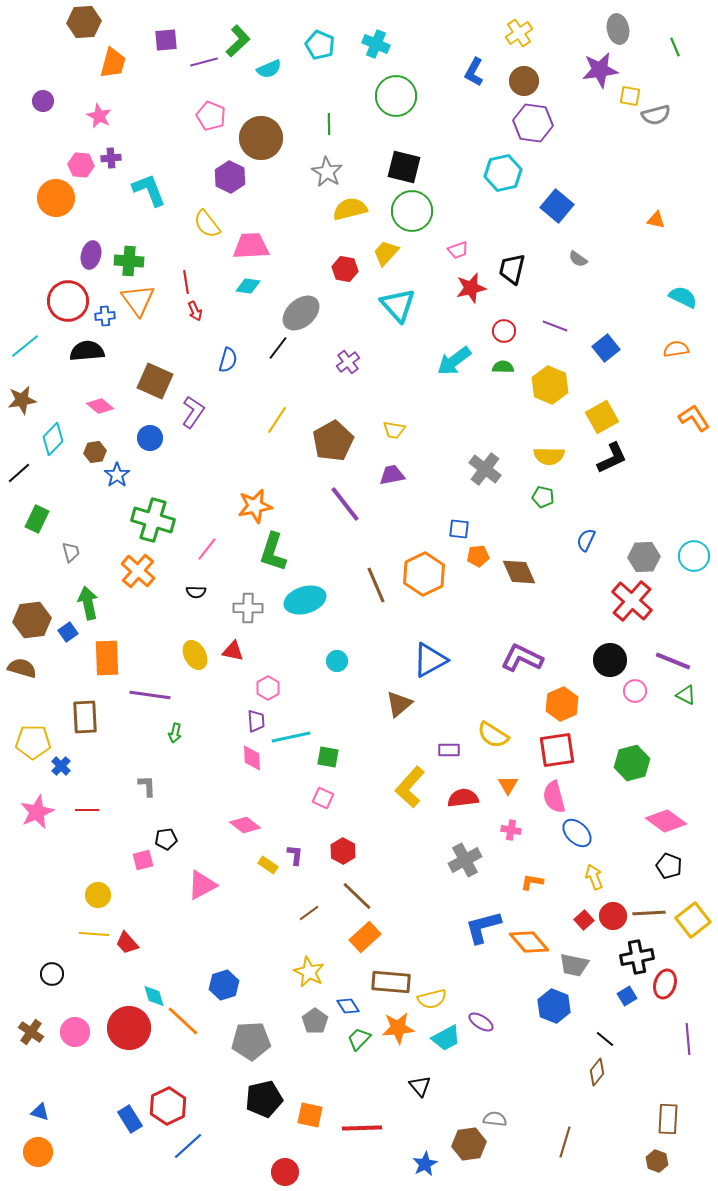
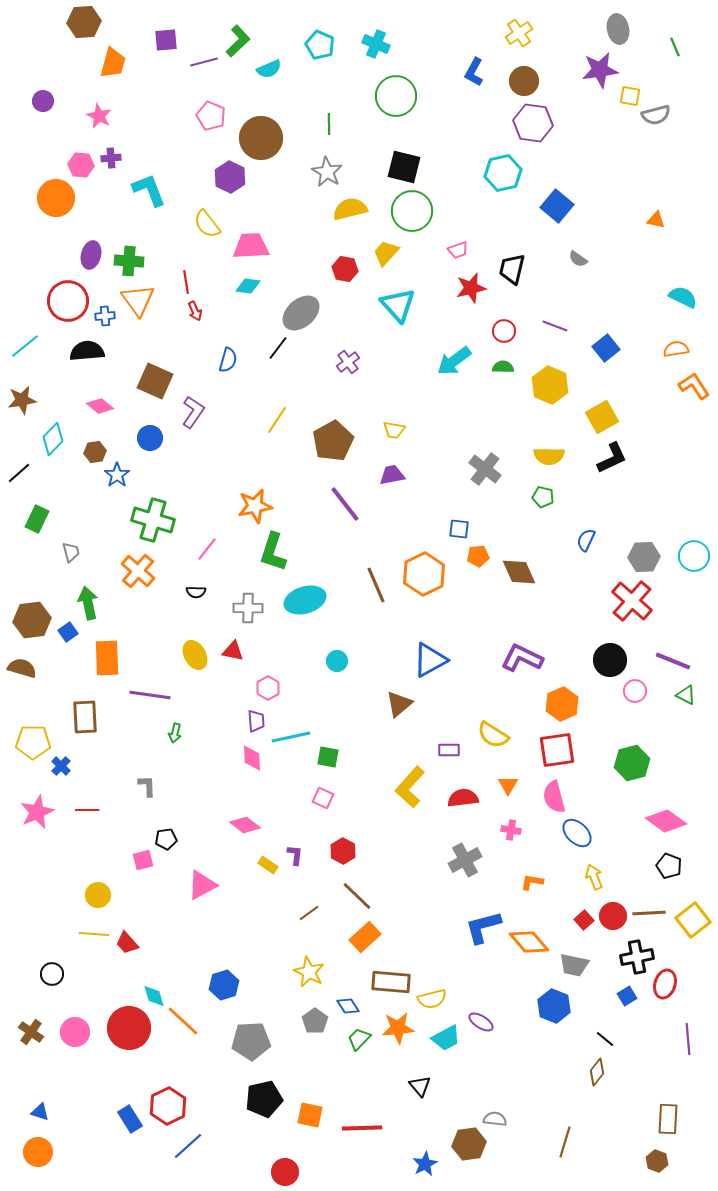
orange L-shape at (694, 418): moved 32 px up
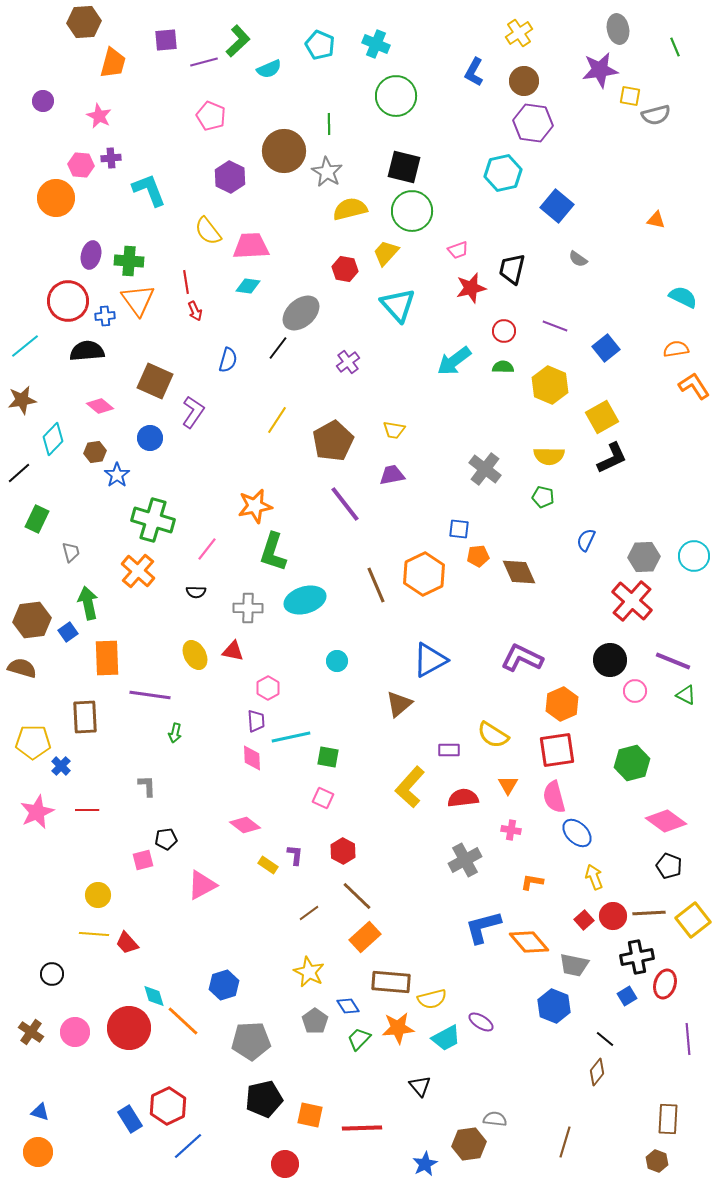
brown circle at (261, 138): moved 23 px right, 13 px down
yellow semicircle at (207, 224): moved 1 px right, 7 px down
red circle at (285, 1172): moved 8 px up
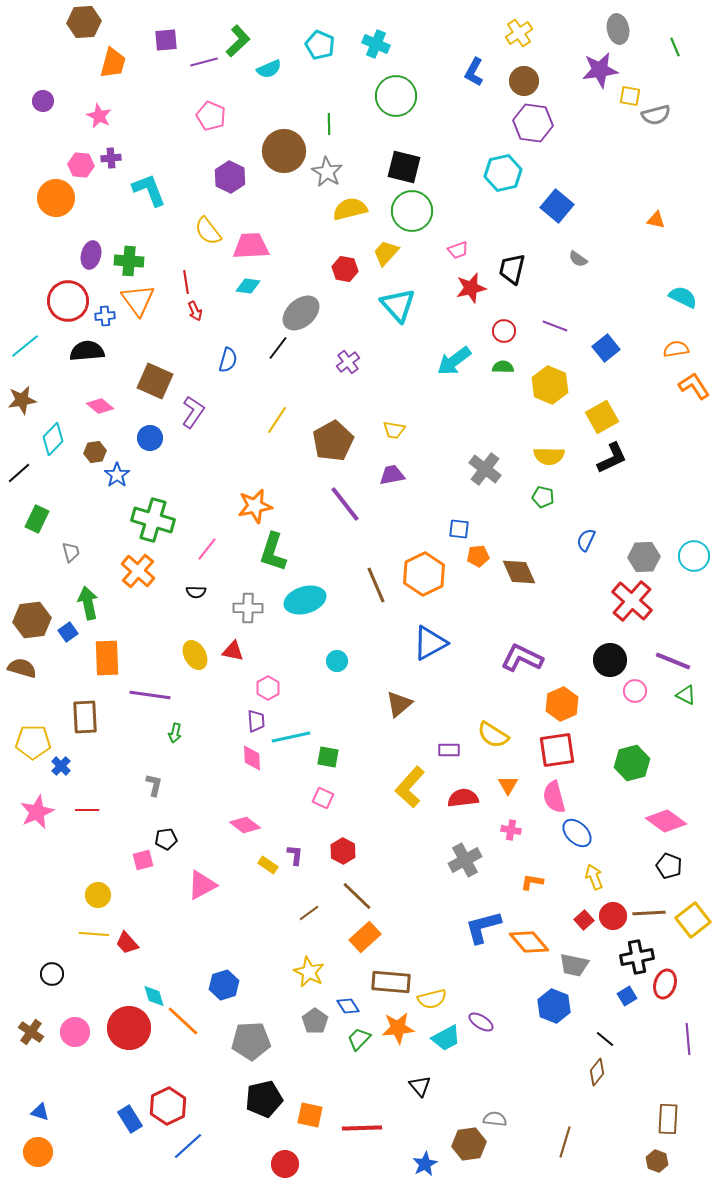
blue triangle at (430, 660): moved 17 px up
gray L-shape at (147, 786): moved 7 px right, 1 px up; rotated 15 degrees clockwise
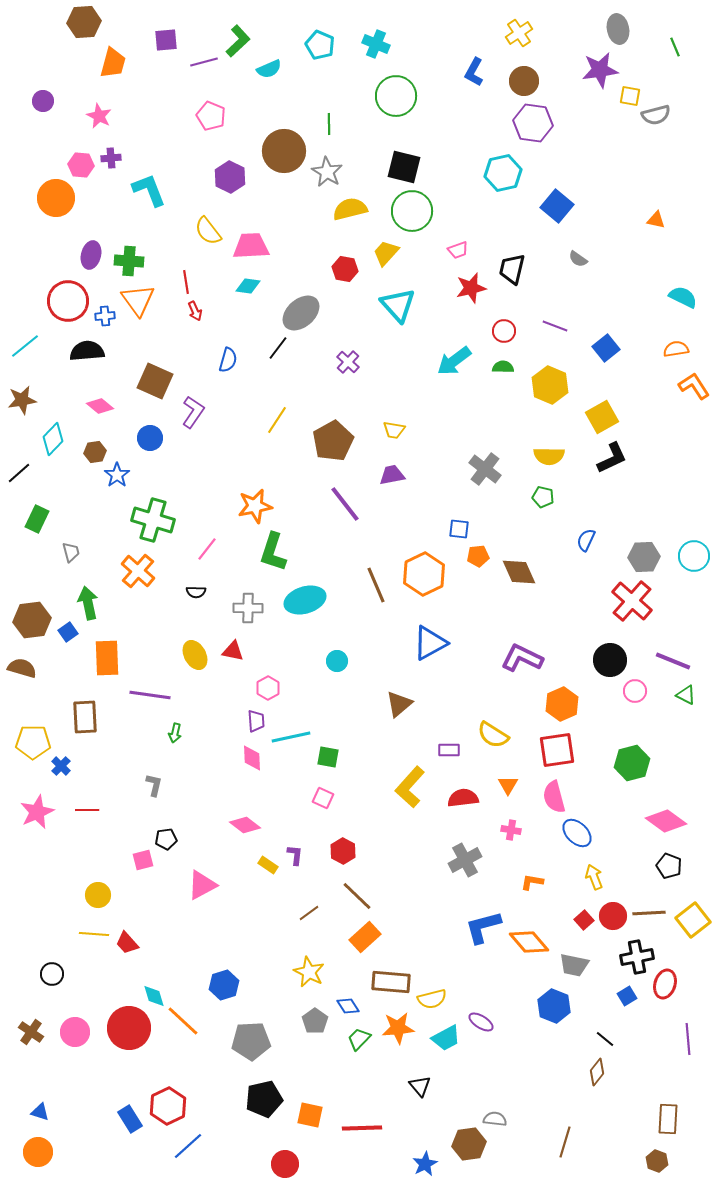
purple cross at (348, 362): rotated 10 degrees counterclockwise
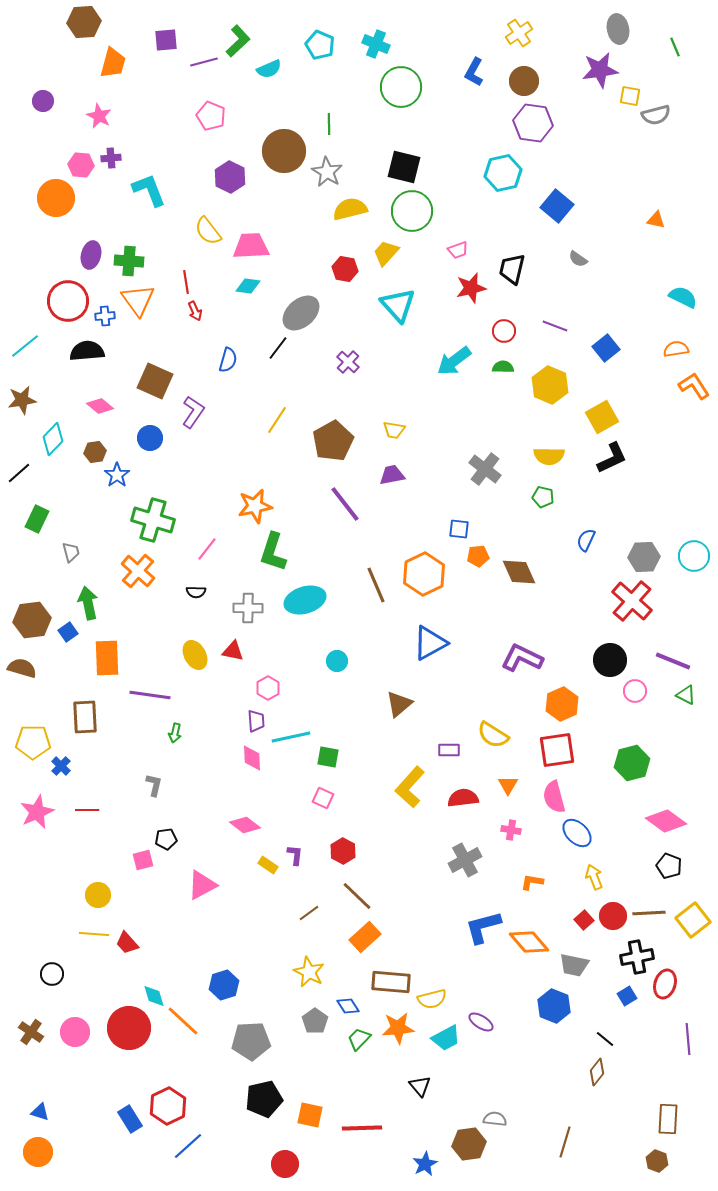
green circle at (396, 96): moved 5 px right, 9 px up
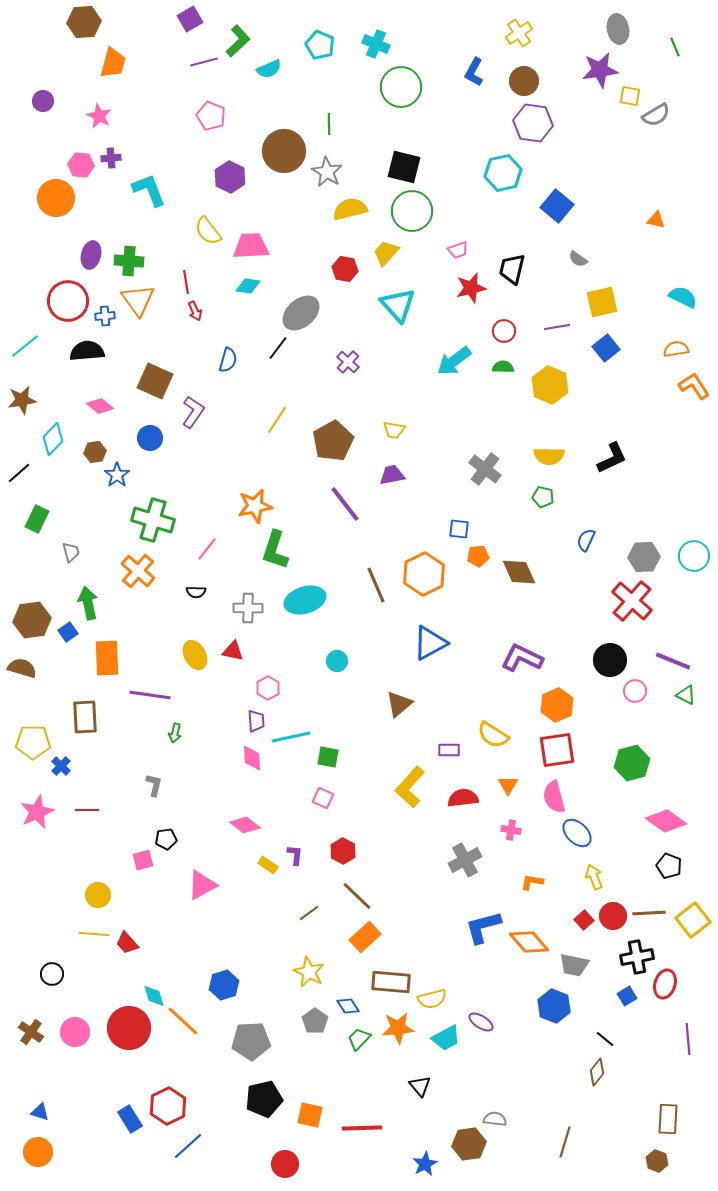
purple square at (166, 40): moved 24 px right, 21 px up; rotated 25 degrees counterclockwise
gray semicircle at (656, 115): rotated 16 degrees counterclockwise
purple line at (555, 326): moved 2 px right, 1 px down; rotated 30 degrees counterclockwise
yellow square at (602, 417): moved 115 px up; rotated 16 degrees clockwise
green L-shape at (273, 552): moved 2 px right, 2 px up
orange hexagon at (562, 704): moved 5 px left, 1 px down
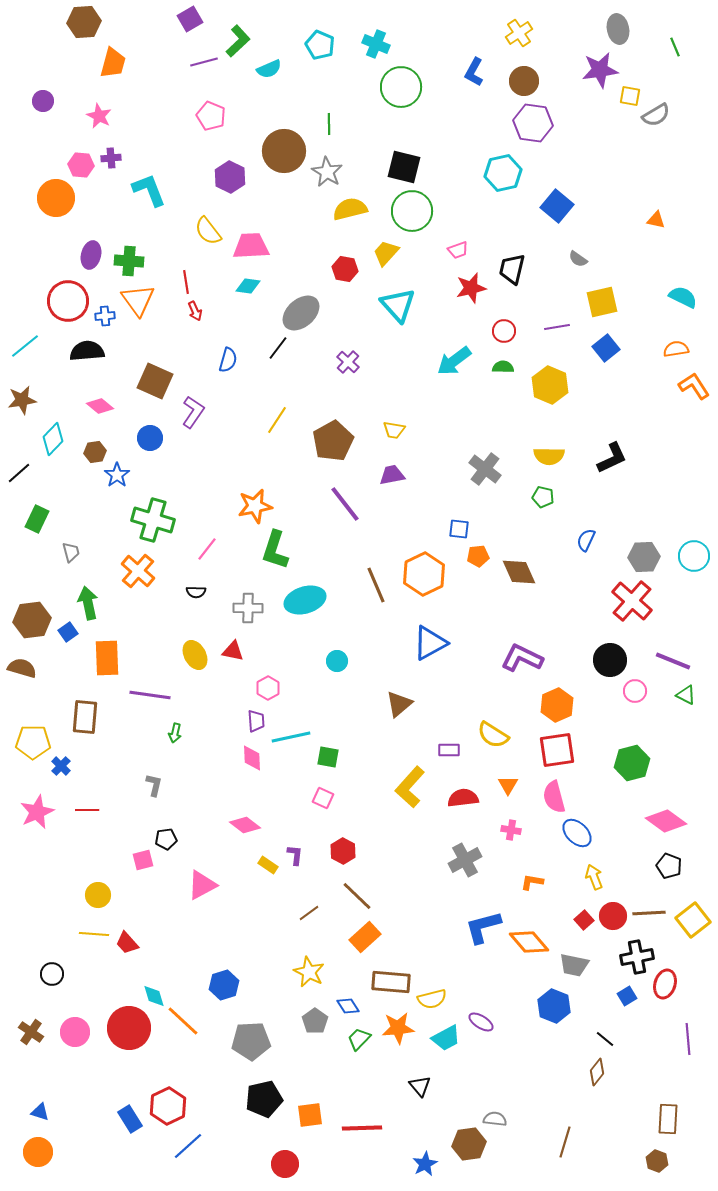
brown rectangle at (85, 717): rotated 8 degrees clockwise
orange square at (310, 1115): rotated 20 degrees counterclockwise
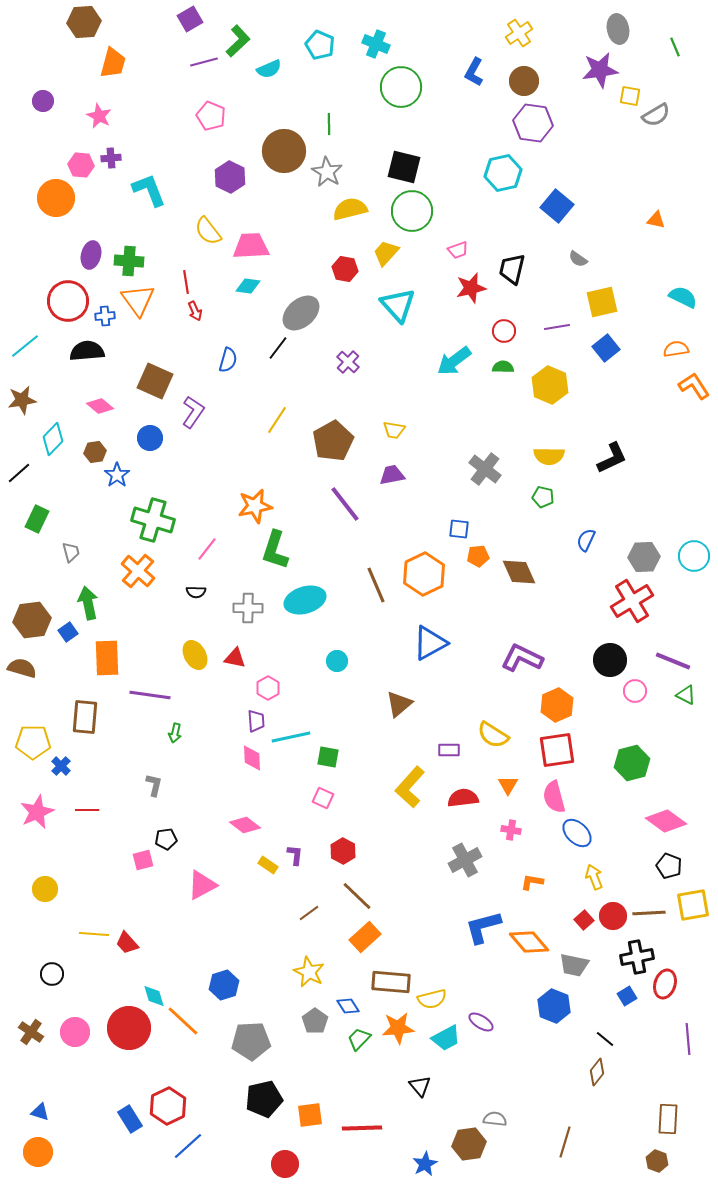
red cross at (632, 601): rotated 18 degrees clockwise
red triangle at (233, 651): moved 2 px right, 7 px down
yellow circle at (98, 895): moved 53 px left, 6 px up
yellow square at (693, 920): moved 15 px up; rotated 28 degrees clockwise
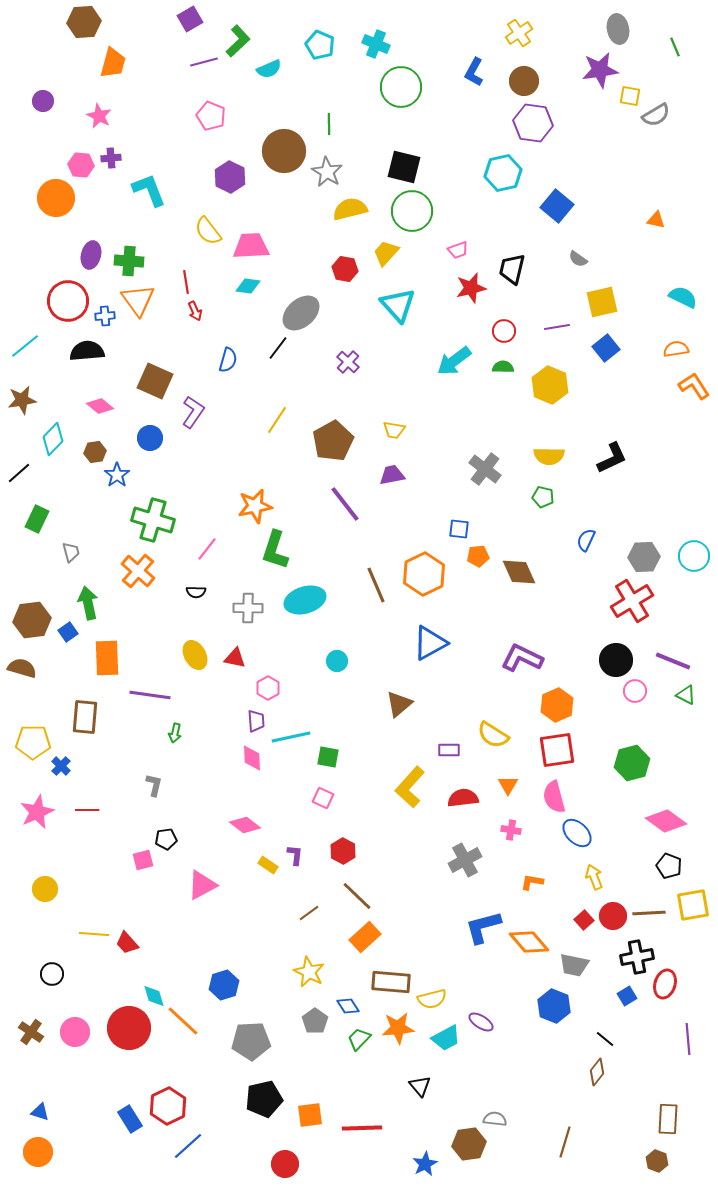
black circle at (610, 660): moved 6 px right
